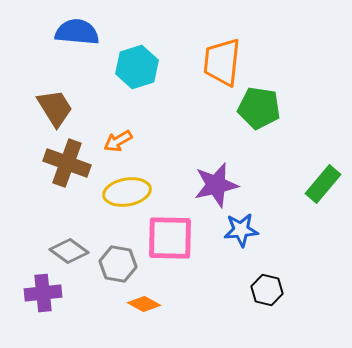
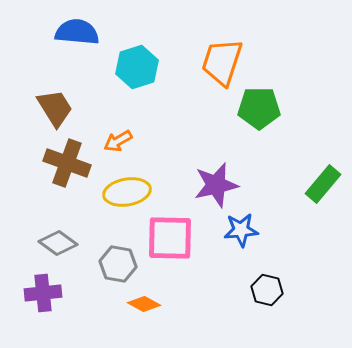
orange trapezoid: rotated 12 degrees clockwise
green pentagon: rotated 9 degrees counterclockwise
gray diamond: moved 11 px left, 8 px up
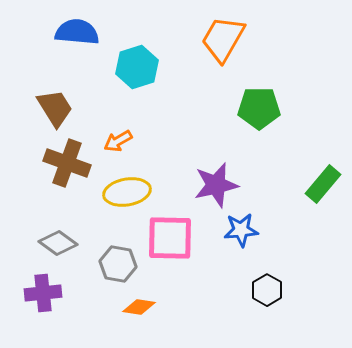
orange trapezoid: moved 1 px right, 23 px up; rotated 12 degrees clockwise
black hexagon: rotated 16 degrees clockwise
orange diamond: moved 5 px left, 3 px down; rotated 20 degrees counterclockwise
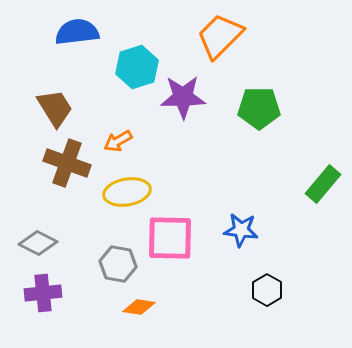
blue semicircle: rotated 12 degrees counterclockwise
orange trapezoid: moved 3 px left, 3 px up; rotated 15 degrees clockwise
purple star: moved 33 px left, 88 px up; rotated 12 degrees clockwise
blue star: rotated 12 degrees clockwise
gray diamond: moved 20 px left; rotated 9 degrees counterclockwise
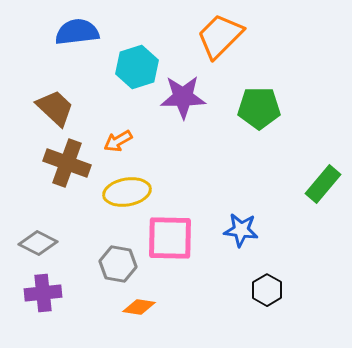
brown trapezoid: rotated 15 degrees counterclockwise
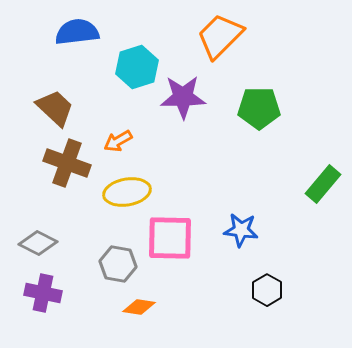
purple cross: rotated 18 degrees clockwise
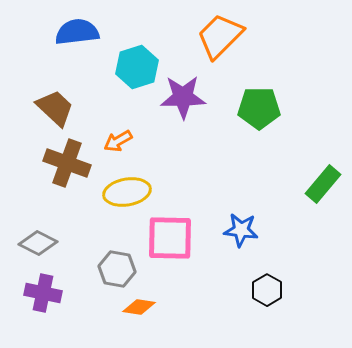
gray hexagon: moved 1 px left, 5 px down
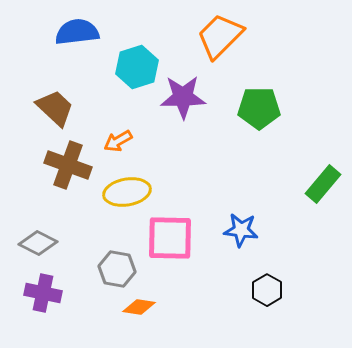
brown cross: moved 1 px right, 2 px down
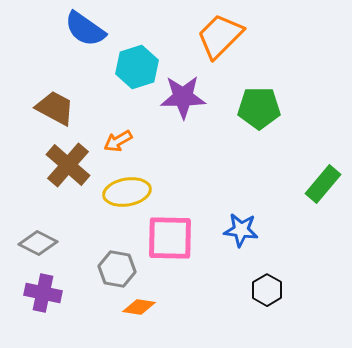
blue semicircle: moved 8 px right, 3 px up; rotated 138 degrees counterclockwise
brown trapezoid: rotated 15 degrees counterclockwise
brown cross: rotated 21 degrees clockwise
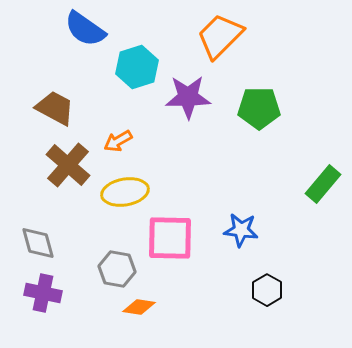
purple star: moved 5 px right
yellow ellipse: moved 2 px left
gray diamond: rotated 48 degrees clockwise
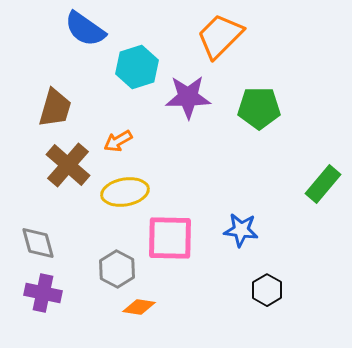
brown trapezoid: rotated 78 degrees clockwise
gray hexagon: rotated 18 degrees clockwise
